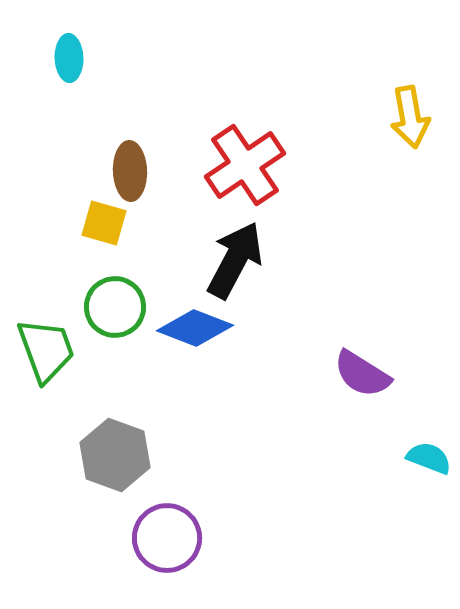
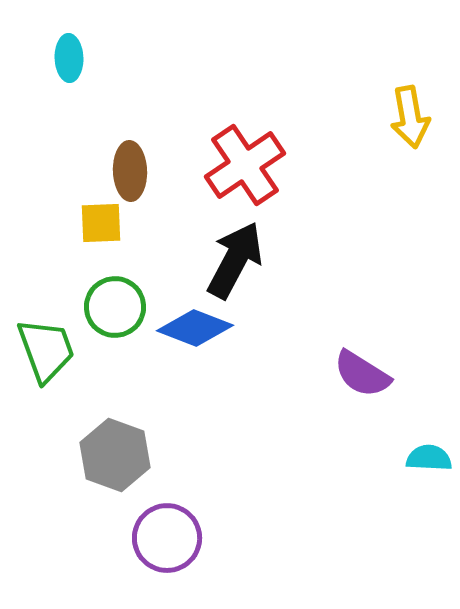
yellow square: moved 3 px left; rotated 18 degrees counterclockwise
cyan semicircle: rotated 18 degrees counterclockwise
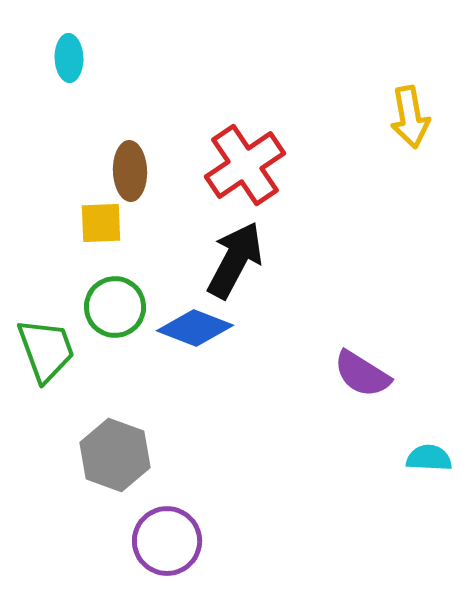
purple circle: moved 3 px down
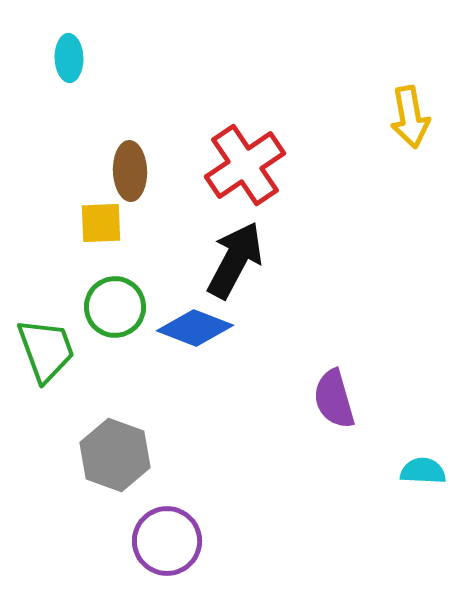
purple semicircle: moved 28 px left, 25 px down; rotated 42 degrees clockwise
cyan semicircle: moved 6 px left, 13 px down
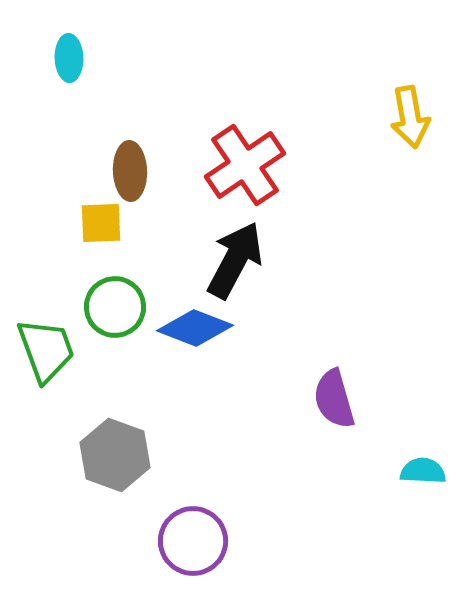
purple circle: moved 26 px right
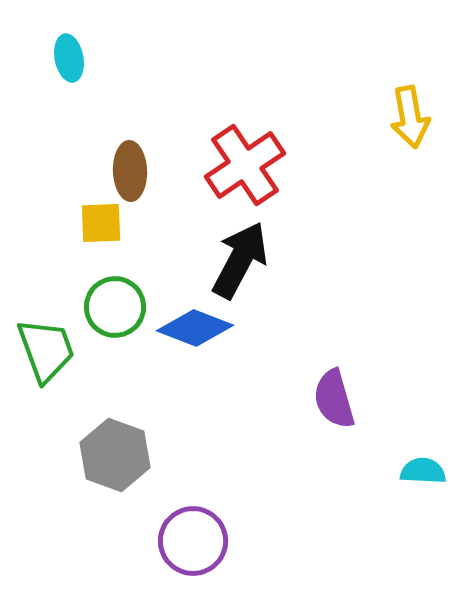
cyan ellipse: rotated 9 degrees counterclockwise
black arrow: moved 5 px right
